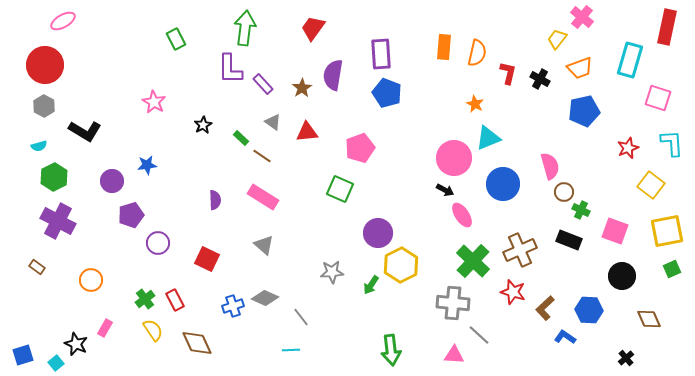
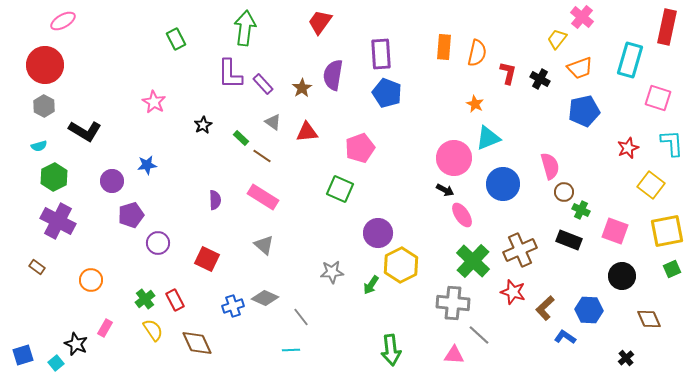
red trapezoid at (313, 28): moved 7 px right, 6 px up
purple L-shape at (230, 69): moved 5 px down
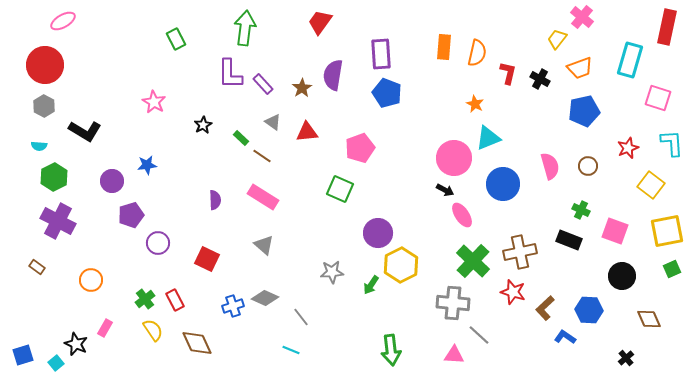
cyan semicircle at (39, 146): rotated 21 degrees clockwise
brown circle at (564, 192): moved 24 px right, 26 px up
brown cross at (520, 250): moved 2 px down; rotated 12 degrees clockwise
cyan line at (291, 350): rotated 24 degrees clockwise
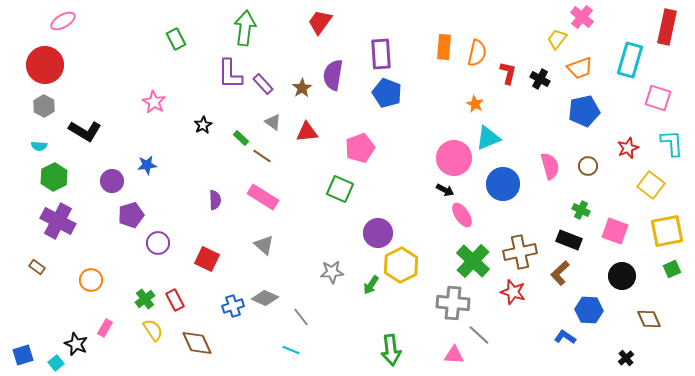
brown L-shape at (545, 308): moved 15 px right, 35 px up
